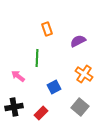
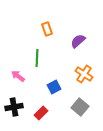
purple semicircle: rotated 14 degrees counterclockwise
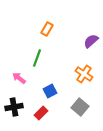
orange rectangle: rotated 48 degrees clockwise
purple semicircle: moved 13 px right
green line: rotated 18 degrees clockwise
pink arrow: moved 1 px right, 2 px down
blue square: moved 4 px left, 4 px down
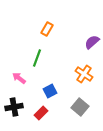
purple semicircle: moved 1 px right, 1 px down
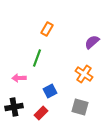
pink arrow: rotated 40 degrees counterclockwise
gray square: rotated 24 degrees counterclockwise
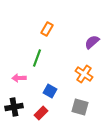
blue square: rotated 32 degrees counterclockwise
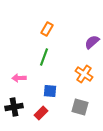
green line: moved 7 px right, 1 px up
blue square: rotated 24 degrees counterclockwise
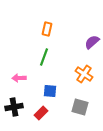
orange rectangle: rotated 16 degrees counterclockwise
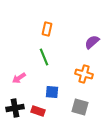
green line: rotated 42 degrees counterclockwise
orange cross: rotated 18 degrees counterclockwise
pink arrow: rotated 32 degrees counterclockwise
blue square: moved 2 px right, 1 px down
black cross: moved 1 px right, 1 px down
red rectangle: moved 3 px left, 2 px up; rotated 64 degrees clockwise
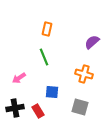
red rectangle: rotated 40 degrees clockwise
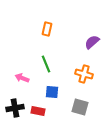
green line: moved 2 px right, 7 px down
pink arrow: moved 3 px right; rotated 56 degrees clockwise
red rectangle: rotated 48 degrees counterclockwise
